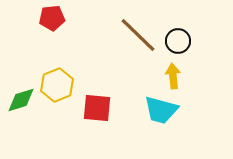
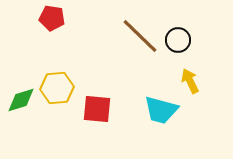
red pentagon: rotated 15 degrees clockwise
brown line: moved 2 px right, 1 px down
black circle: moved 1 px up
yellow arrow: moved 17 px right, 5 px down; rotated 20 degrees counterclockwise
yellow hexagon: moved 3 px down; rotated 16 degrees clockwise
red square: moved 1 px down
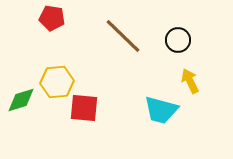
brown line: moved 17 px left
yellow hexagon: moved 6 px up
red square: moved 13 px left, 1 px up
